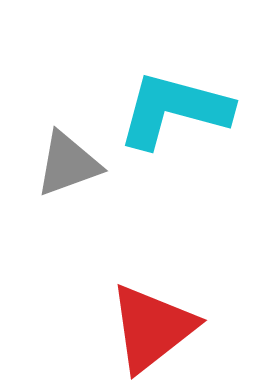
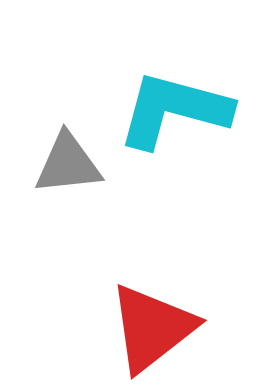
gray triangle: rotated 14 degrees clockwise
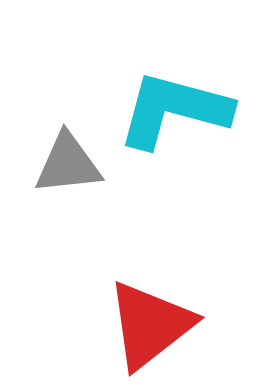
red triangle: moved 2 px left, 3 px up
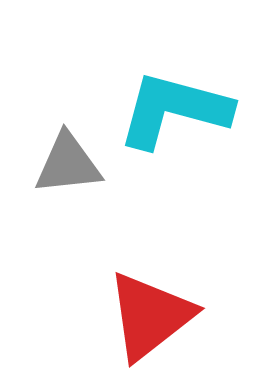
red triangle: moved 9 px up
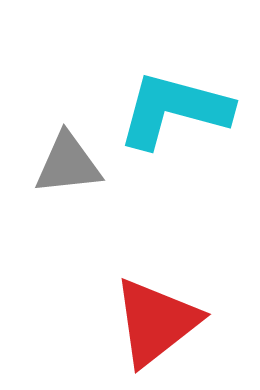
red triangle: moved 6 px right, 6 px down
